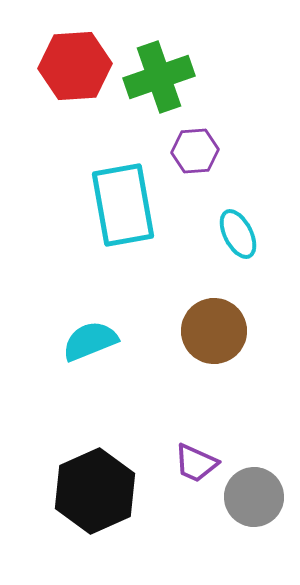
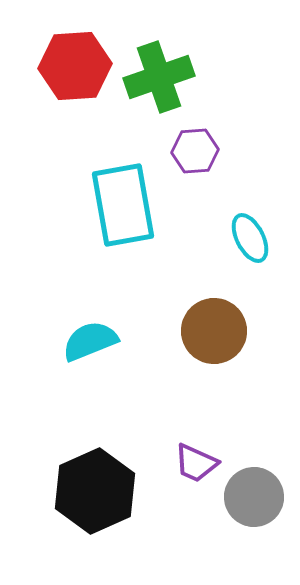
cyan ellipse: moved 12 px right, 4 px down
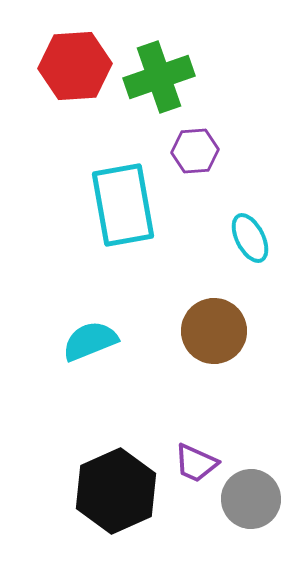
black hexagon: moved 21 px right
gray circle: moved 3 px left, 2 px down
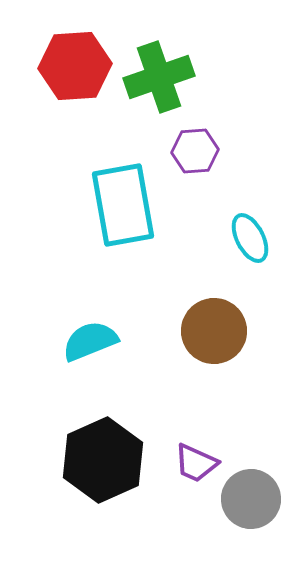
black hexagon: moved 13 px left, 31 px up
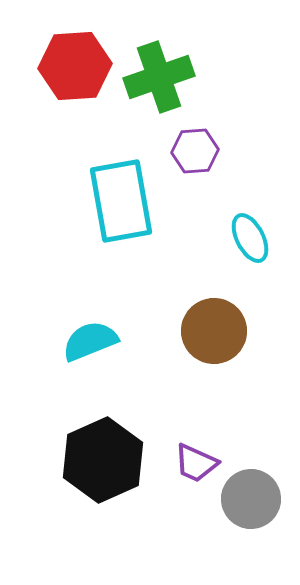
cyan rectangle: moved 2 px left, 4 px up
